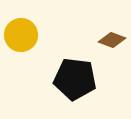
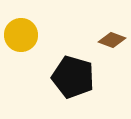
black pentagon: moved 2 px left, 2 px up; rotated 9 degrees clockwise
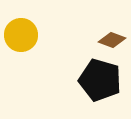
black pentagon: moved 27 px right, 3 px down
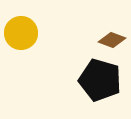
yellow circle: moved 2 px up
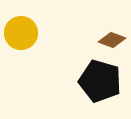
black pentagon: moved 1 px down
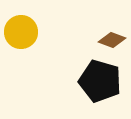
yellow circle: moved 1 px up
